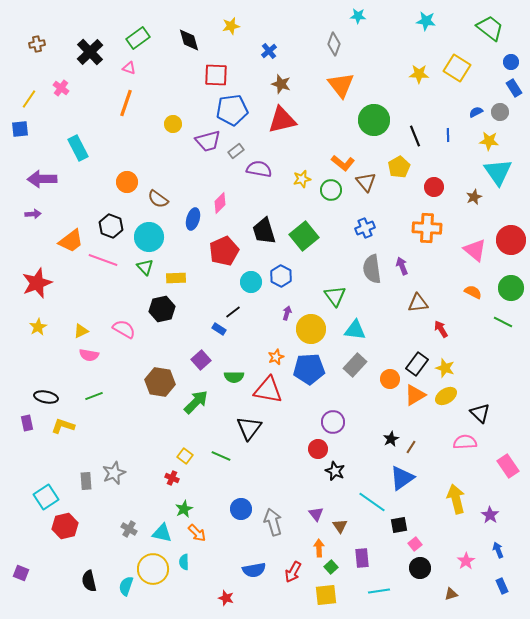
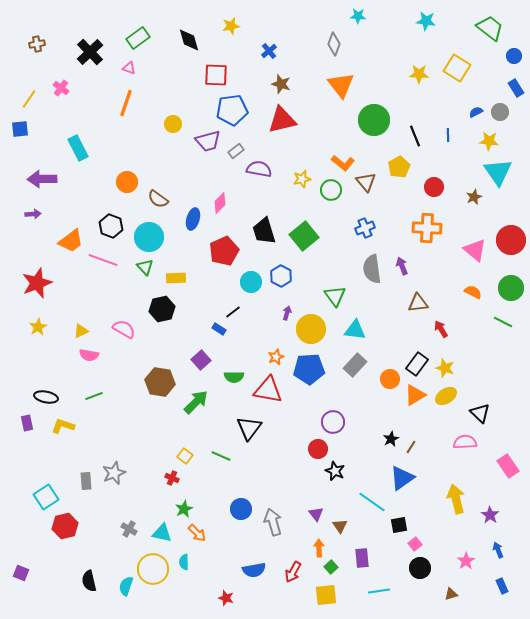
blue circle at (511, 62): moved 3 px right, 6 px up
blue rectangle at (514, 88): moved 2 px right
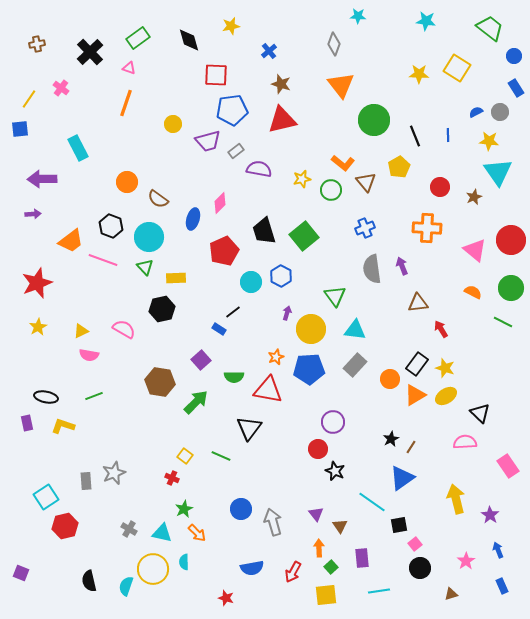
red circle at (434, 187): moved 6 px right
blue semicircle at (254, 570): moved 2 px left, 2 px up
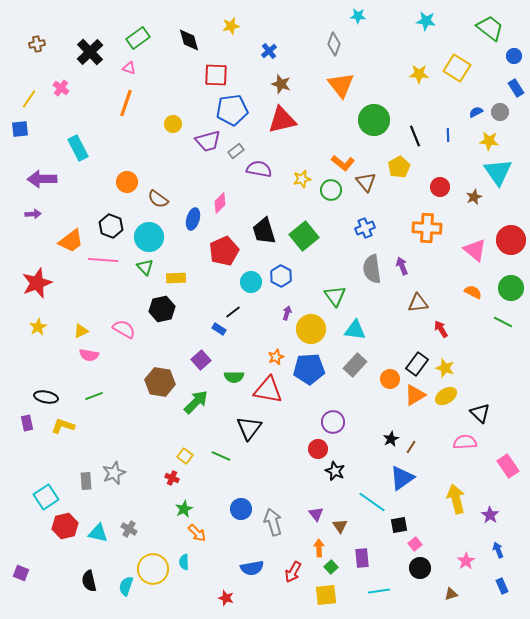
pink line at (103, 260): rotated 16 degrees counterclockwise
cyan triangle at (162, 533): moved 64 px left
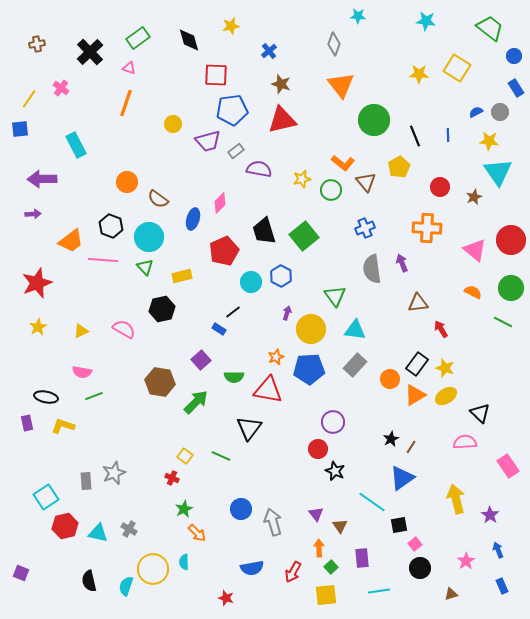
cyan rectangle at (78, 148): moved 2 px left, 3 px up
purple arrow at (402, 266): moved 3 px up
yellow rectangle at (176, 278): moved 6 px right, 2 px up; rotated 12 degrees counterclockwise
pink semicircle at (89, 355): moved 7 px left, 17 px down
